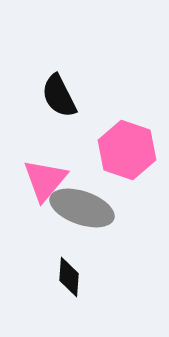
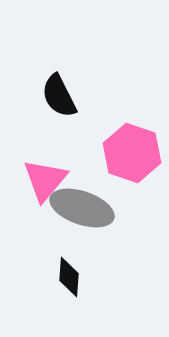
pink hexagon: moved 5 px right, 3 px down
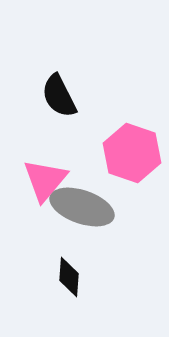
gray ellipse: moved 1 px up
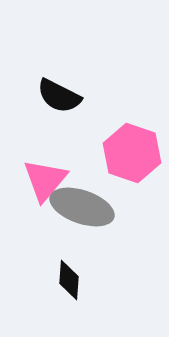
black semicircle: rotated 36 degrees counterclockwise
black diamond: moved 3 px down
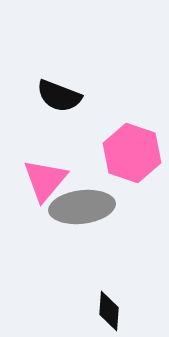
black semicircle: rotated 6 degrees counterclockwise
gray ellipse: rotated 26 degrees counterclockwise
black diamond: moved 40 px right, 31 px down
